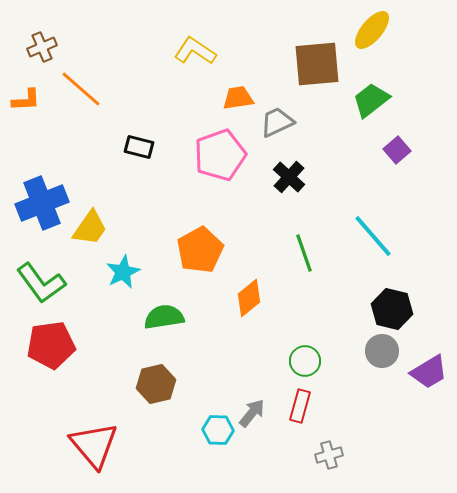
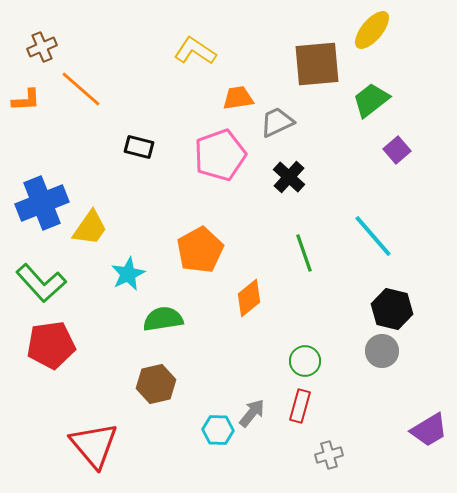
cyan star: moved 5 px right, 2 px down
green L-shape: rotated 6 degrees counterclockwise
green semicircle: moved 1 px left, 2 px down
purple trapezoid: moved 58 px down
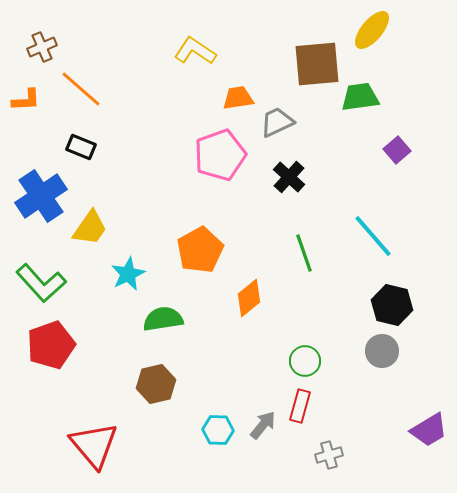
green trapezoid: moved 11 px left, 3 px up; rotated 30 degrees clockwise
black rectangle: moved 58 px left; rotated 8 degrees clockwise
blue cross: moved 1 px left, 7 px up; rotated 12 degrees counterclockwise
black hexagon: moved 4 px up
red pentagon: rotated 12 degrees counterclockwise
gray arrow: moved 11 px right, 12 px down
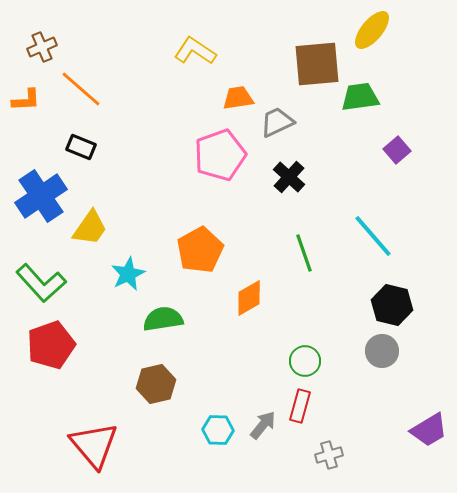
orange diamond: rotated 9 degrees clockwise
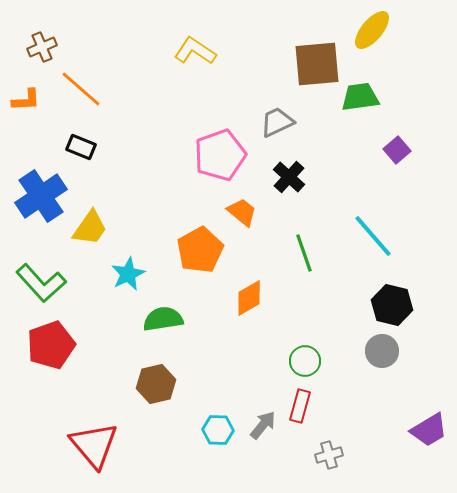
orange trapezoid: moved 4 px right, 114 px down; rotated 48 degrees clockwise
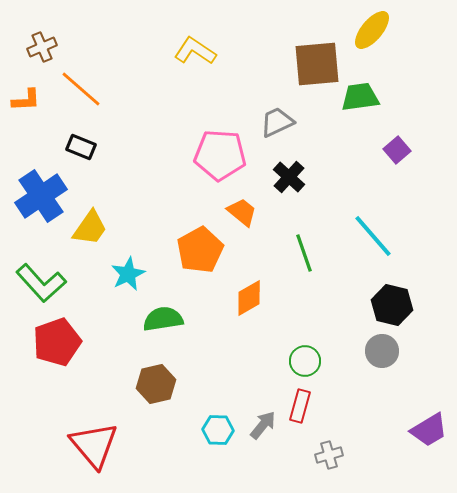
pink pentagon: rotated 24 degrees clockwise
red pentagon: moved 6 px right, 3 px up
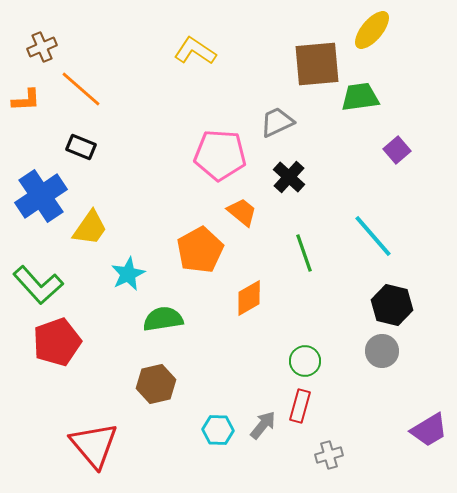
green L-shape: moved 3 px left, 2 px down
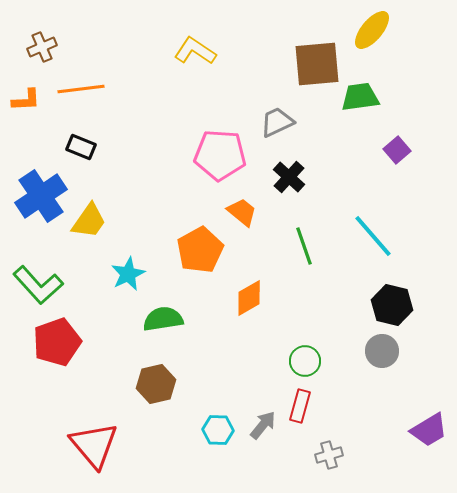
orange line: rotated 48 degrees counterclockwise
yellow trapezoid: moved 1 px left, 7 px up
green line: moved 7 px up
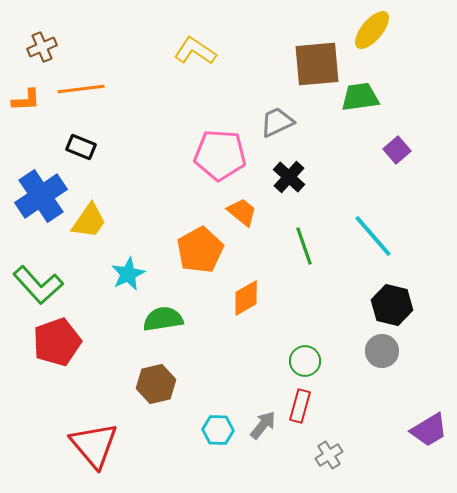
orange diamond: moved 3 px left
gray cross: rotated 16 degrees counterclockwise
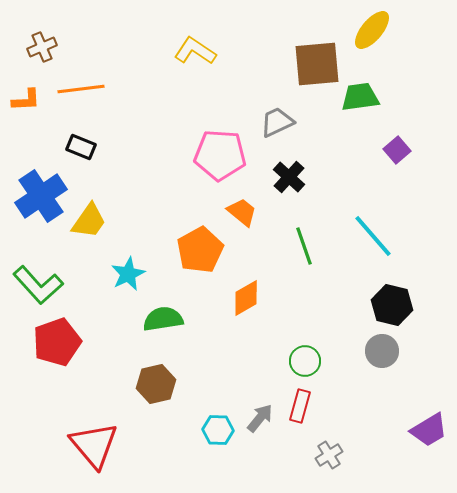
gray arrow: moved 3 px left, 7 px up
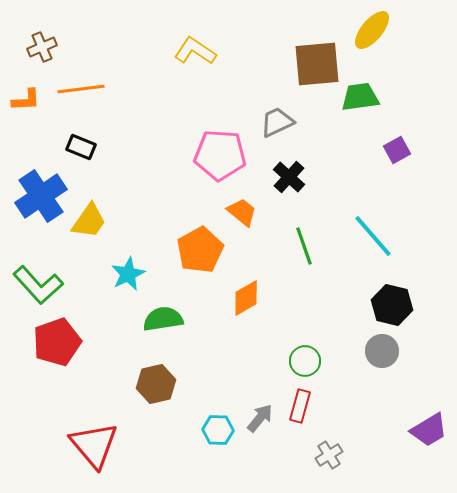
purple square: rotated 12 degrees clockwise
